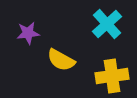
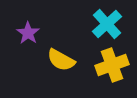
purple star: rotated 30 degrees counterclockwise
yellow cross: moved 11 px up; rotated 12 degrees counterclockwise
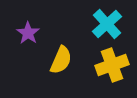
yellow semicircle: rotated 96 degrees counterclockwise
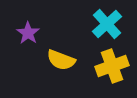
yellow semicircle: rotated 88 degrees clockwise
yellow cross: moved 1 px down
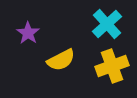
yellow semicircle: rotated 48 degrees counterclockwise
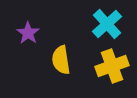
yellow semicircle: rotated 108 degrees clockwise
